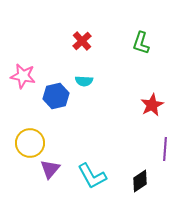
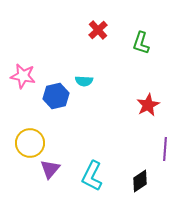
red cross: moved 16 px right, 11 px up
red star: moved 4 px left
cyan L-shape: rotated 56 degrees clockwise
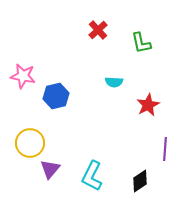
green L-shape: rotated 30 degrees counterclockwise
cyan semicircle: moved 30 px right, 1 px down
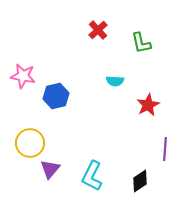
cyan semicircle: moved 1 px right, 1 px up
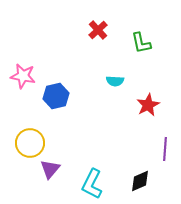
cyan L-shape: moved 8 px down
black diamond: rotated 10 degrees clockwise
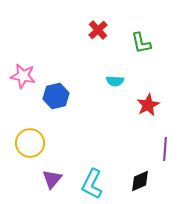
purple triangle: moved 2 px right, 10 px down
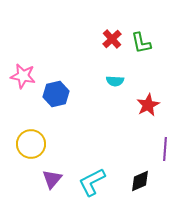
red cross: moved 14 px right, 9 px down
blue hexagon: moved 2 px up
yellow circle: moved 1 px right, 1 px down
cyan L-shape: moved 2 px up; rotated 36 degrees clockwise
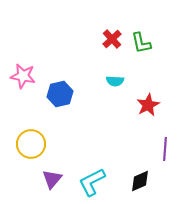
blue hexagon: moved 4 px right
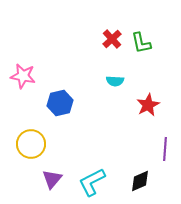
blue hexagon: moved 9 px down
